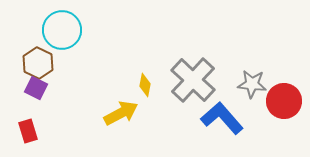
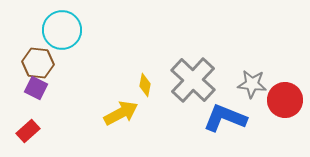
brown hexagon: rotated 20 degrees counterclockwise
red circle: moved 1 px right, 1 px up
blue L-shape: moved 3 px right; rotated 27 degrees counterclockwise
red rectangle: rotated 65 degrees clockwise
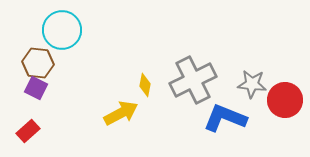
gray cross: rotated 21 degrees clockwise
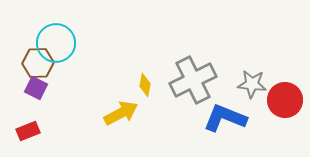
cyan circle: moved 6 px left, 13 px down
brown hexagon: rotated 8 degrees counterclockwise
red rectangle: rotated 20 degrees clockwise
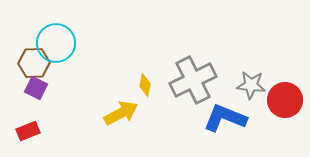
brown hexagon: moved 4 px left
gray star: moved 1 px left, 1 px down
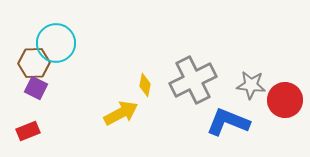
blue L-shape: moved 3 px right, 4 px down
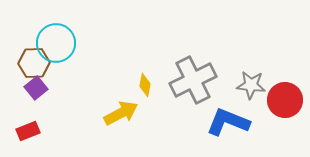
purple square: rotated 25 degrees clockwise
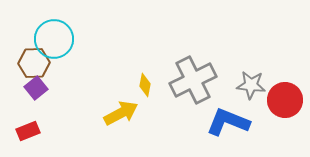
cyan circle: moved 2 px left, 4 px up
